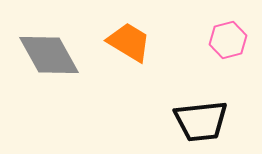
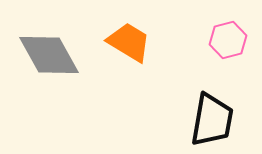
black trapezoid: moved 11 px right, 1 px up; rotated 74 degrees counterclockwise
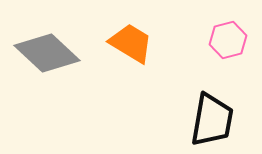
orange trapezoid: moved 2 px right, 1 px down
gray diamond: moved 2 px left, 2 px up; rotated 18 degrees counterclockwise
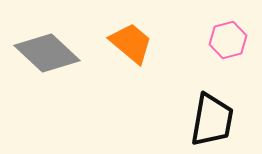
orange trapezoid: rotated 9 degrees clockwise
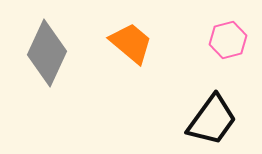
gray diamond: rotated 72 degrees clockwise
black trapezoid: rotated 26 degrees clockwise
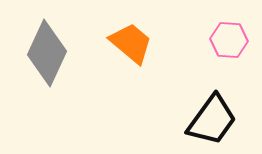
pink hexagon: moved 1 px right; rotated 18 degrees clockwise
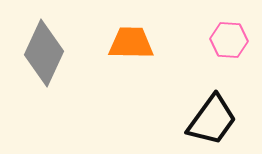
orange trapezoid: rotated 39 degrees counterclockwise
gray diamond: moved 3 px left
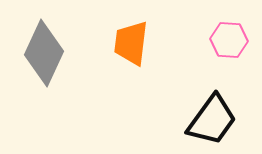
orange trapezoid: rotated 84 degrees counterclockwise
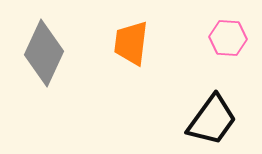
pink hexagon: moved 1 px left, 2 px up
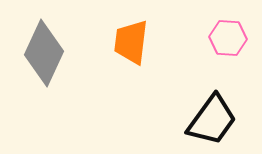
orange trapezoid: moved 1 px up
